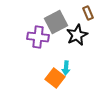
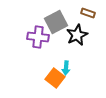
brown rectangle: rotated 48 degrees counterclockwise
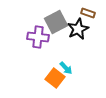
black star: moved 1 px right, 6 px up
cyan arrow: rotated 48 degrees counterclockwise
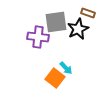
gray square: rotated 20 degrees clockwise
